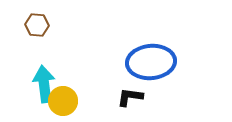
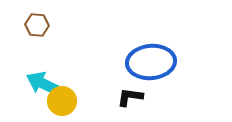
cyan arrow: rotated 57 degrees counterclockwise
yellow circle: moved 1 px left
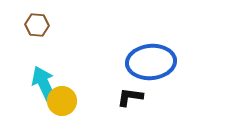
cyan arrow: rotated 39 degrees clockwise
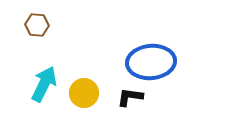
cyan arrow: rotated 51 degrees clockwise
yellow circle: moved 22 px right, 8 px up
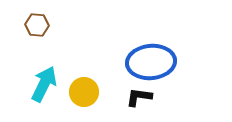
yellow circle: moved 1 px up
black L-shape: moved 9 px right
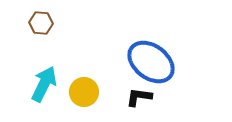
brown hexagon: moved 4 px right, 2 px up
blue ellipse: rotated 42 degrees clockwise
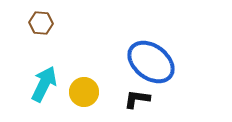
black L-shape: moved 2 px left, 2 px down
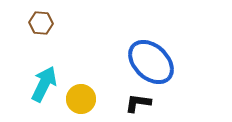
blue ellipse: rotated 6 degrees clockwise
yellow circle: moved 3 px left, 7 px down
black L-shape: moved 1 px right, 4 px down
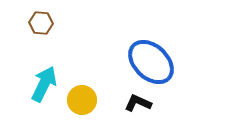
yellow circle: moved 1 px right, 1 px down
black L-shape: rotated 16 degrees clockwise
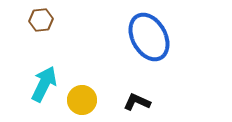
brown hexagon: moved 3 px up; rotated 10 degrees counterclockwise
blue ellipse: moved 2 px left, 25 px up; rotated 18 degrees clockwise
black L-shape: moved 1 px left, 1 px up
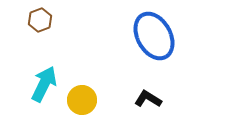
brown hexagon: moved 1 px left; rotated 15 degrees counterclockwise
blue ellipse: moved 5 px right, 1 px up
black L-shape: moved 11 px right, 3 px up; rotated 8 degrees clockwise
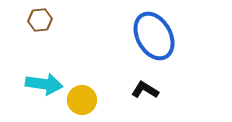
brown hexagon: rotated 15 degrees clockwise
cyan arrow: rotated 72 degrees clockwise
black L-shape: moved 3 px left, 9 px up
